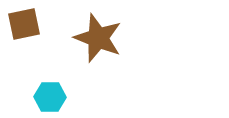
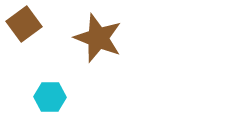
brown square: rotated 24 degrees counterclockwise
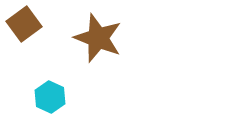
cyan hexagon: rotated 24 degrees clockwise
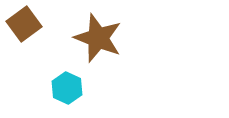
cyan hexagon: moved 17 px right, 9 px up
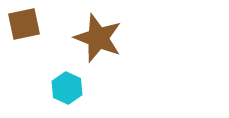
brown square: rotated 24 degrees clockwise
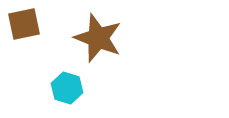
cyan hexagon: rotated 8 degrees counterclockwise
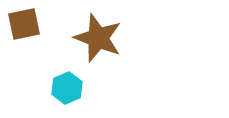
cyan hexagon: rotated 20 degrees clockwise
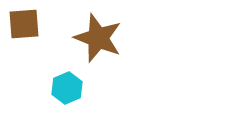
brown square: rotated 8 degrees clockwise
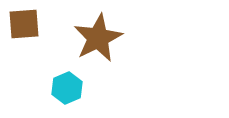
brown star: rotated 24 degrees clockwise
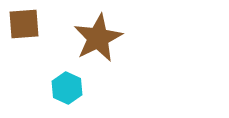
cyan hexagon: rotated 12 degrees counterclockwise
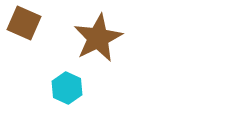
brown square: moved 1 px up; rotated 28 degrees clockwise
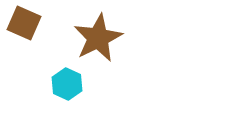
cyan hexagon: moved 4 px up
